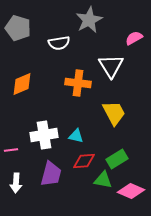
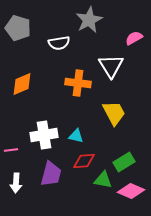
green rectangle: moved 7 px right, 3 px down
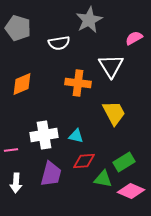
green triangle: moved 1 px up
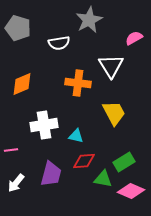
white cross: moved 10 px up
white arrow: rotated 36 degrees clockwise
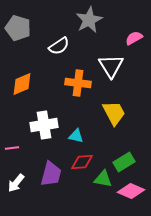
white semicircle: moved 3 px down; rotated 25 degrees counterclockwise
pink line: moved 1 px right, 2 px up
red diamond: moved 2 px left, 1 px down
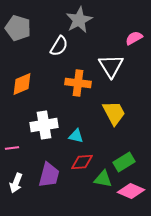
gray star: moved 10 px left
white semicircle: rotated 25 degrees counterclockwise
purple trapezoid: moved 2 px left, 1 px down
white arrow: rotated 18 degrees counterclockwise
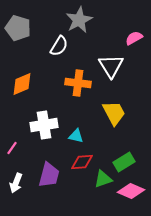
pink line: rotated 48 degrees counterclockwise
green triangle: rotated 30 degrees counterclockwise
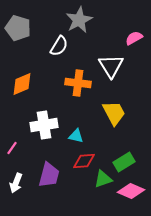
red diamond: moved 2 px right, 1 px up
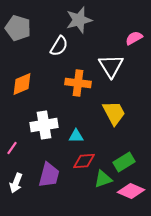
gray star: rotated 12 degrees clockwise
cyan triangle: rotated 14 degrees counterclockwise
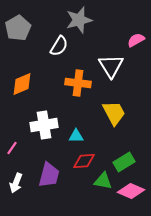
gray pentagon: rotated 25 degrees clockwise
pink semicircle: moved 2 px right, 2 px down
green triangle: moved 2 px down; rotated 30 degrees clockwise
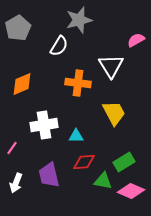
red diamond: moved 1 px down
purple trapezoid: rotated 152 degrees clockwise
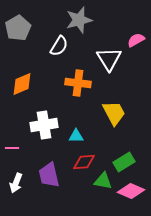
white triangle: moved 2 px left, 7 px up
pink line: rotated 56 degrees clockwise
